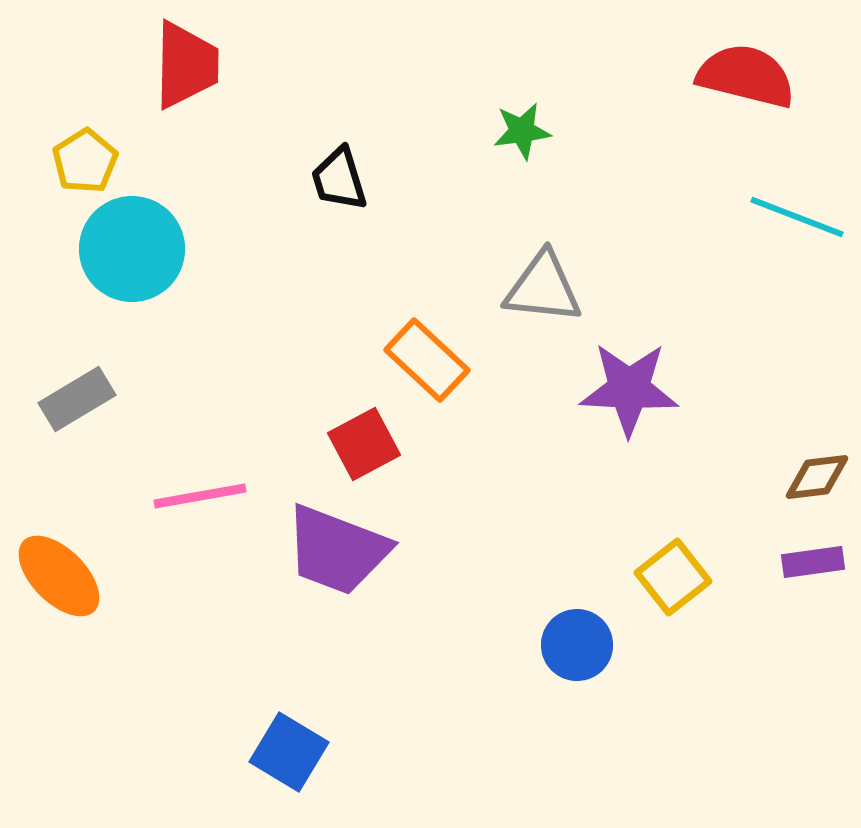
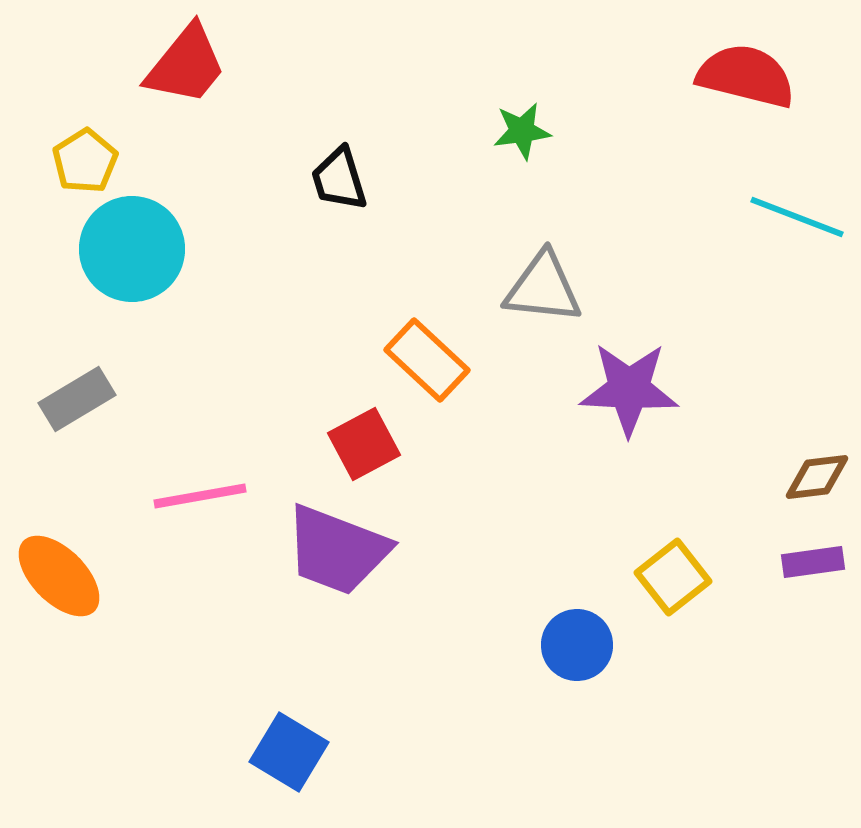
red trapezoid: rotated 38 degrees clockwise
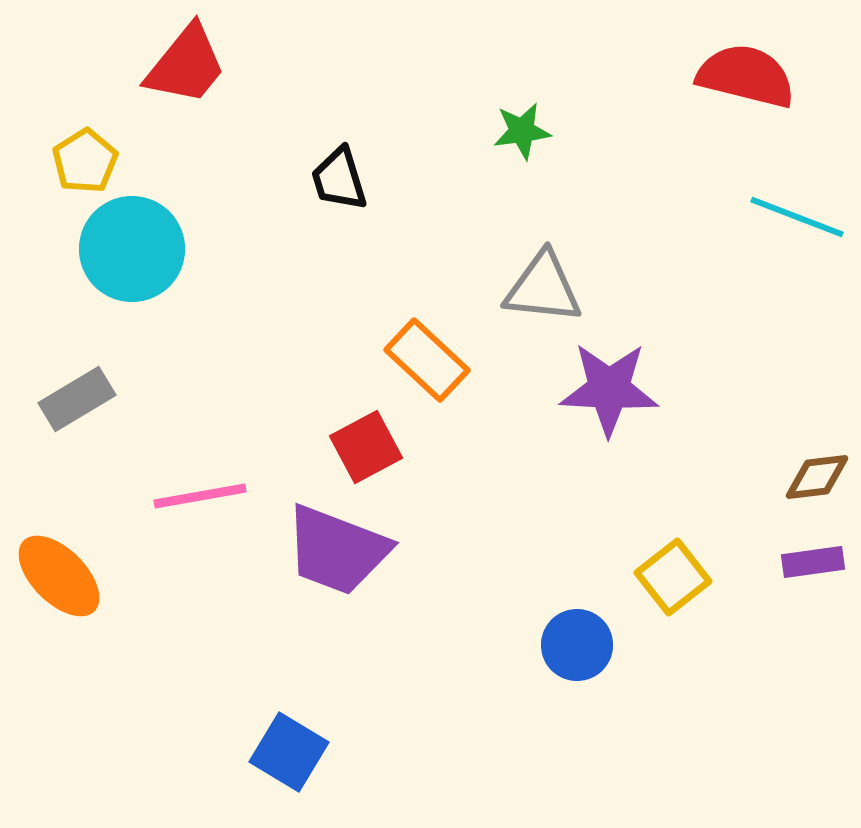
purple star: moved 20 px left
red square: moved 2 px right, 3 px down
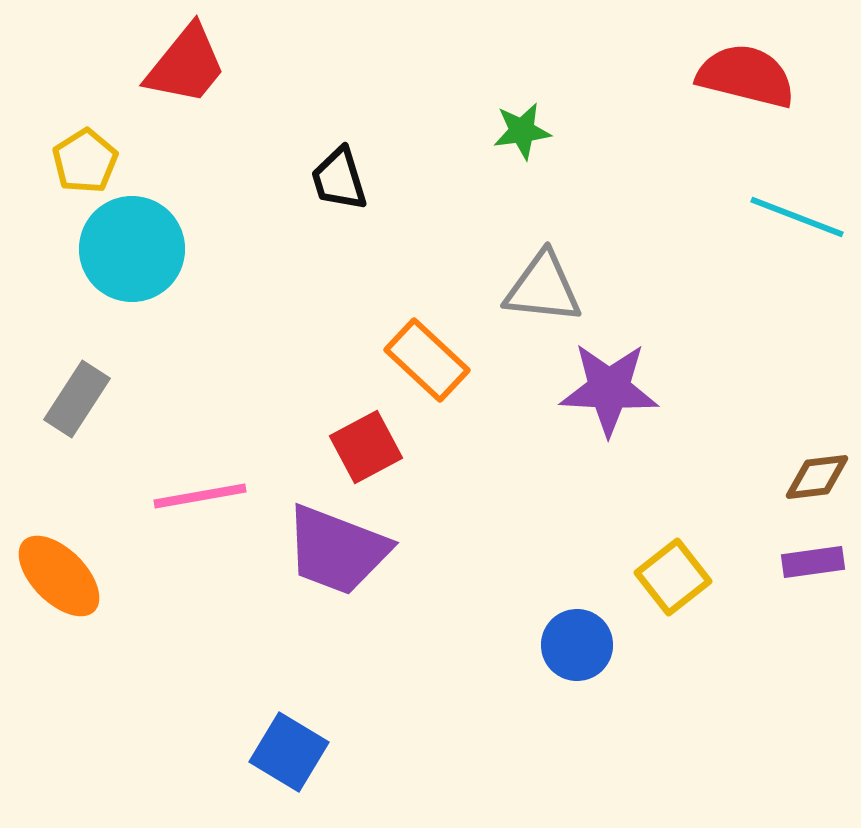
gray rectangle: rotated 26 degrees counterclockwise
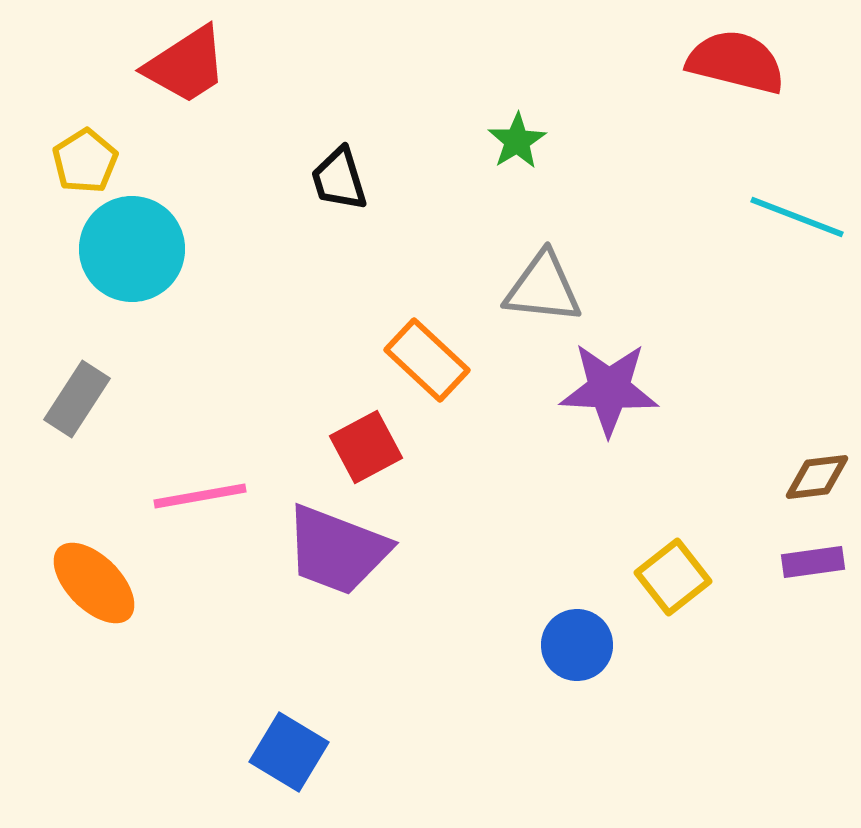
red trapezoid: rotated 18 degrees clockwise
red semicircle: moved 10 px left, 14 px up
green star: moved 5 px left, 10 px down; rotated 24 degrees counterclockwise
orange ellipse: moved 35 px right, 7 px down
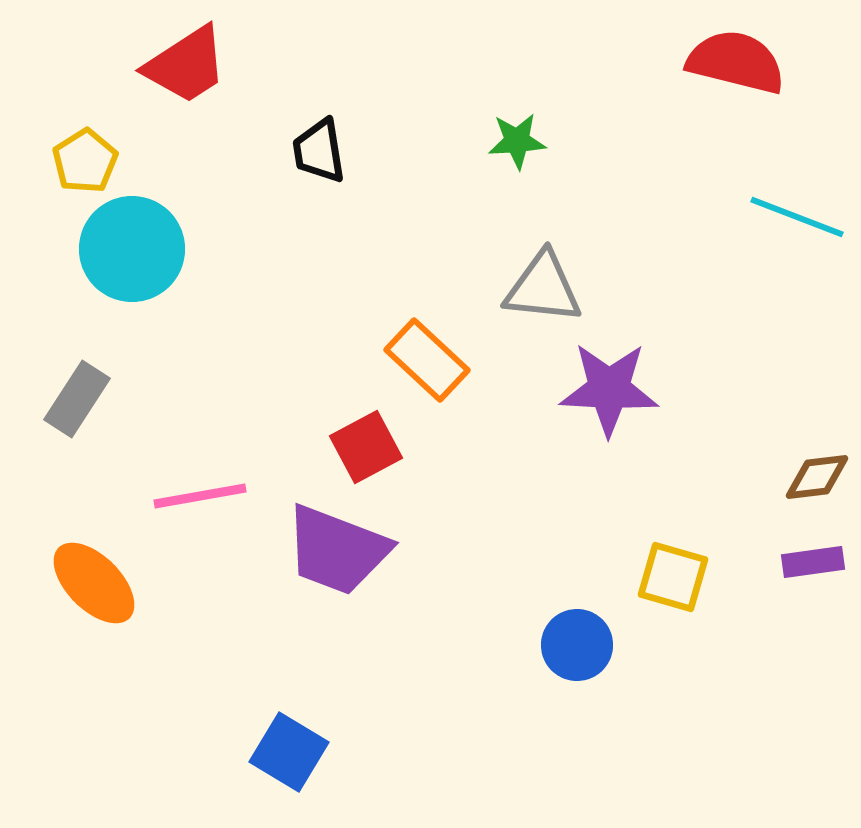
green star: rotated 28 degrees clockwise
black trapezoid: moved 20 px left, 28 px up; rotated 8 degrees clockwise
yellow square: rotated 36 degrees counterclockwise
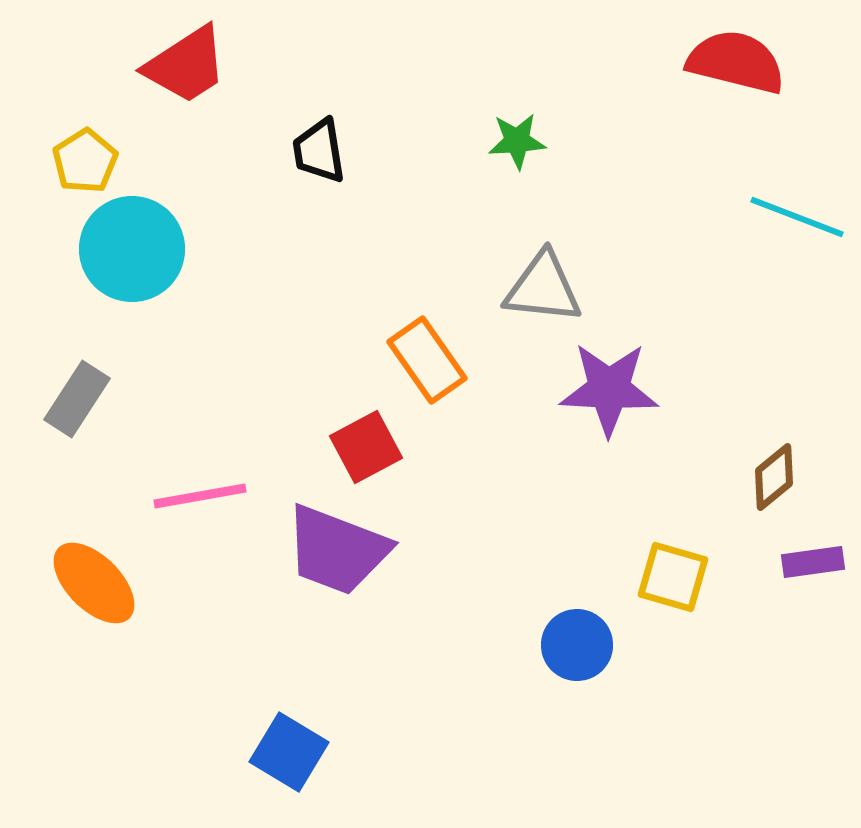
orange rectangle: rotated 12 degrees clockwise
brown diamond: moved 43 px left; rotated 32 degrees counterclockwise
